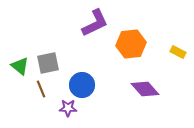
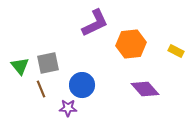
yellow rectangle: moved 2 px left, 1 px up
green triangle: rotated 12 degrees clockwise
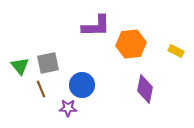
purple L-shape: moved 1 px right, 3 px down; rotated 24 degrees clockwise
purple diamond: rotated 52 degrees clockwise
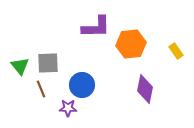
purple L-shape: moved 1 px down
yellow rectangle: rotated 28 degrees clockwise
gray square: rotated 10 degrees clockwise
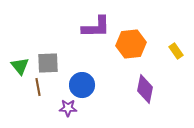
brown line: moved 3 px left, 2 px up; rotated 12 degrees clockwise
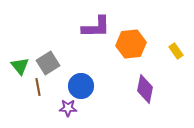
gray square: rotated 30 degrees counterclockwise
blue circle: moved 1 px left, 1 px down
